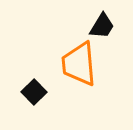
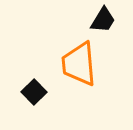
black trapezoid: moved 1 px right, 6 px up
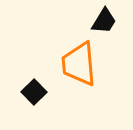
black trapezoid: moved 1 px right, 1 px down
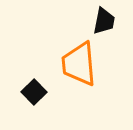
black trapezoid: rotated 20 degrees counterclockwise
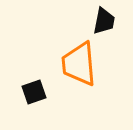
black square: rotated 25 degrees clockwise
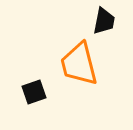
orange trapezoid: rotated 9 degrees counterclockwise
